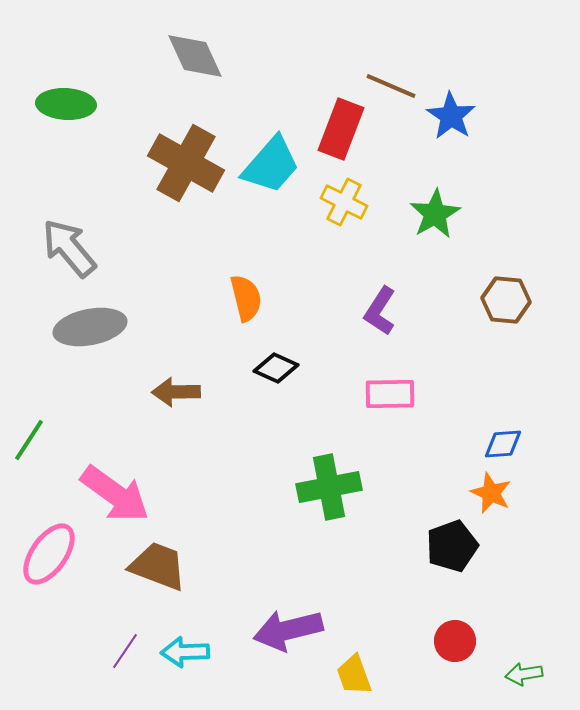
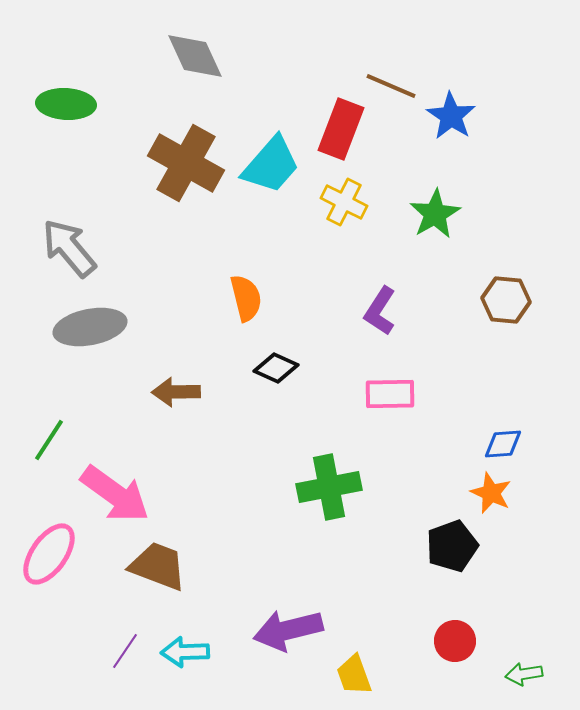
green line: moved 20 px right
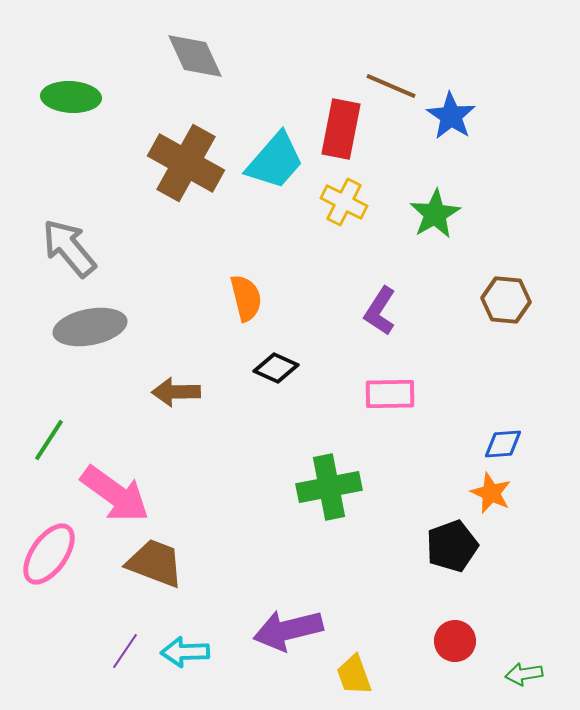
green ellipse: moved 5 px right, 7 px up
red rectangle: rotated 10 degrees counterclockwise
cyan trapezoid: moved 4 px right, 4 px up
brown trapezoid: moved 3 px left, 3 px up
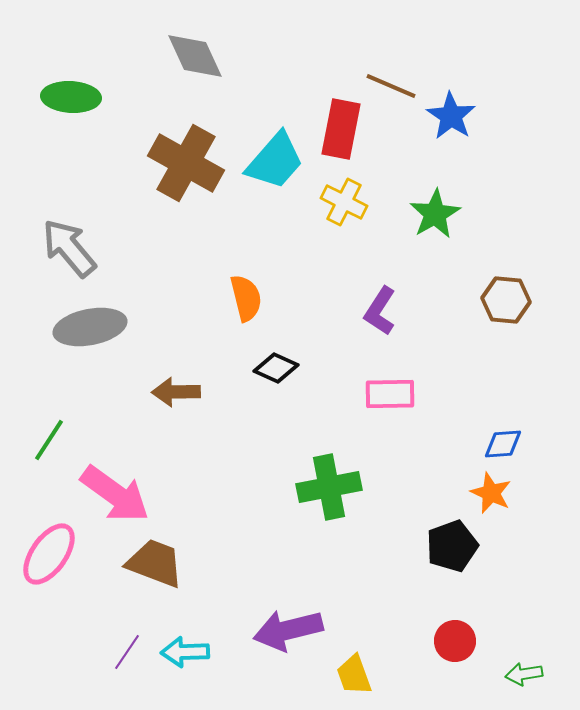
purple line: moved 2 px right, 1 px down
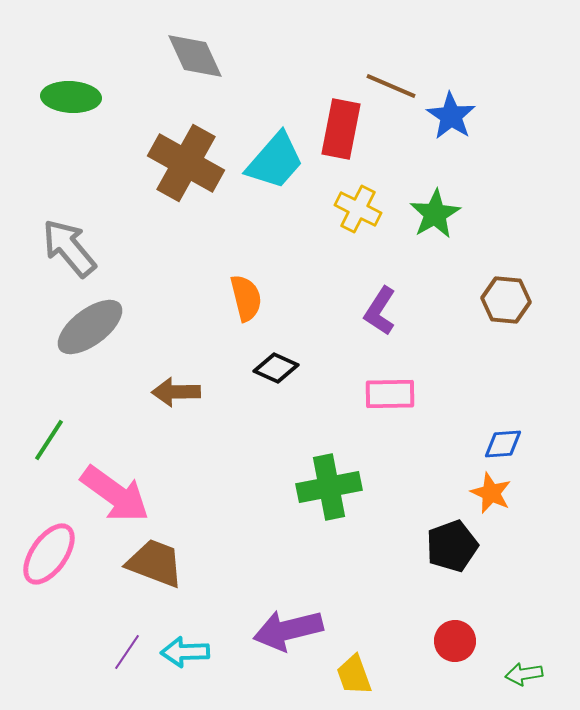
yellow cross: moved 14 px right, 7 px down
gray ellipse: rotated 26 degrees counterclockwise
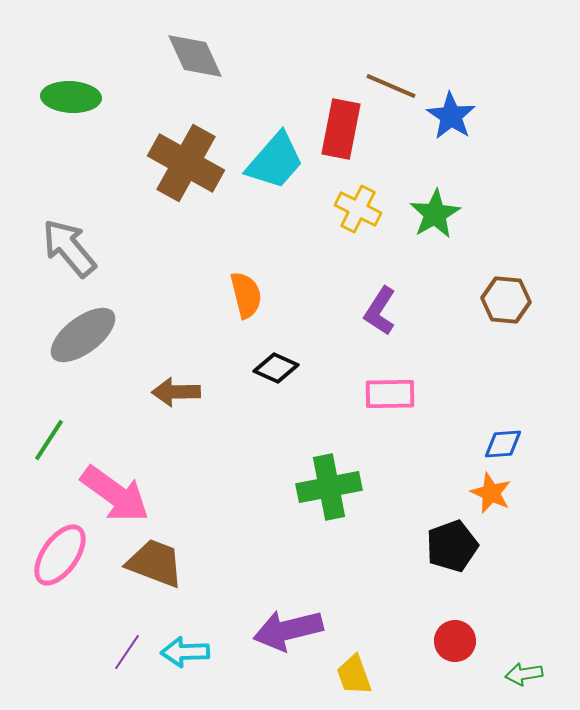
orange semicircle: moved 3 px up
gray ellipse: moved 7 px left, 8 px down
pink ellipse: moved 11 px right, 1 px down
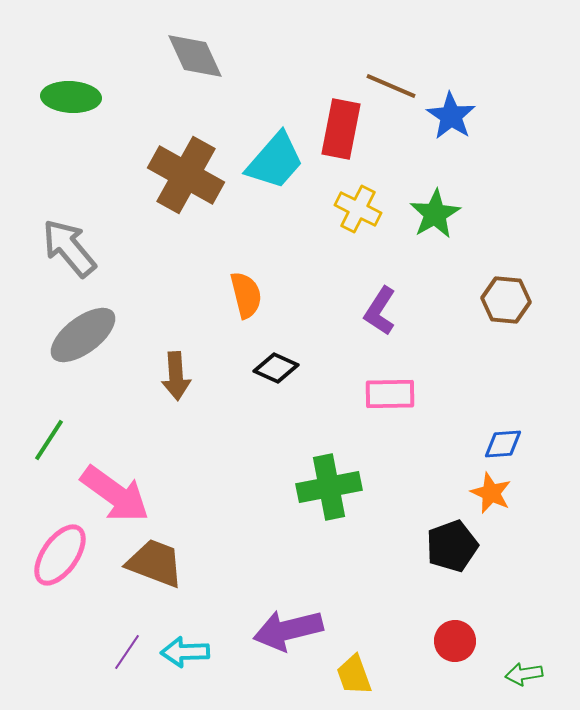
brown cross: moved 12 px down
brown arrow: moved 16 px up; rotated 93 degrees counterclockwise
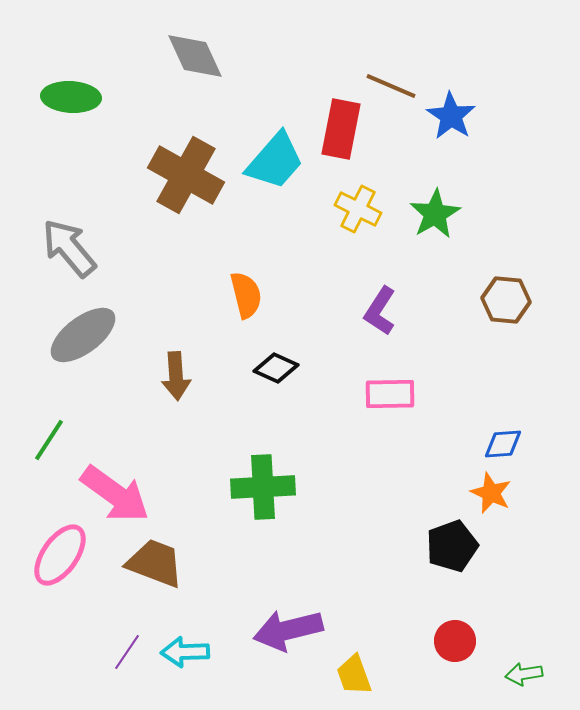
green cross: moved 66 px left; rotated 8 degrees clockwise
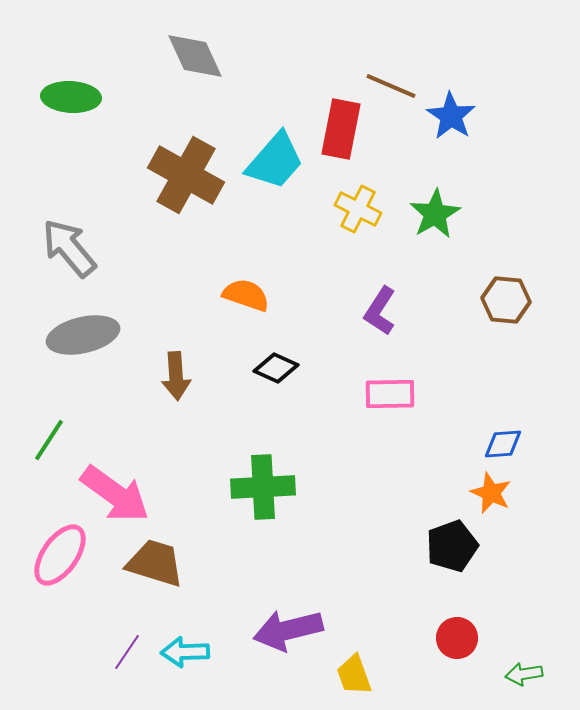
orange semicircle: rotated 57 degrees counterclockwise
gray ellipse: rotated 24 degrees clockwise
brown trapezoid: rotated 4 degrees counterclockwise
red circle: moved 2 px right, 3 px up
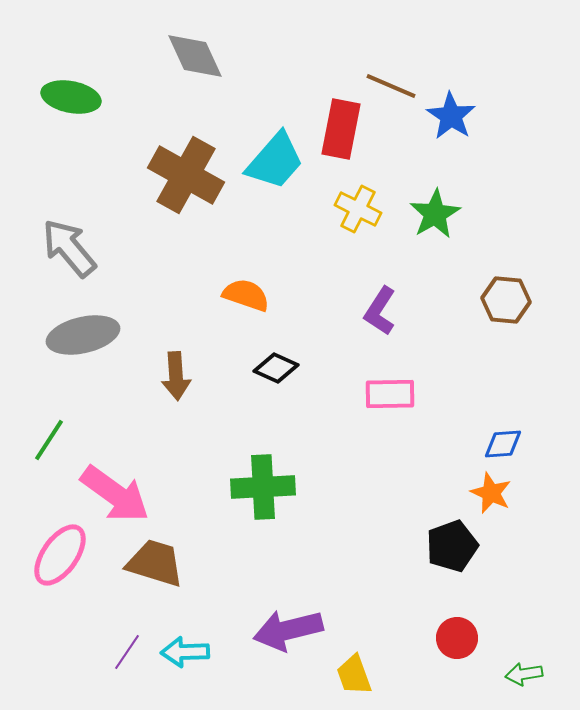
green ellipse: rotated 8 degrees clockwise
